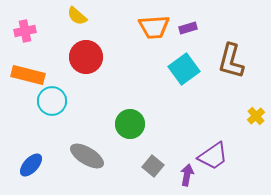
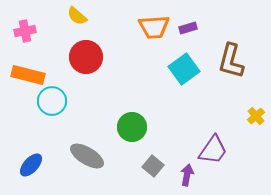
green circle: moved 2 px right, 3 px down
purple trapezoid: moved 6 px up; rotated 20 degrees counterclockwise
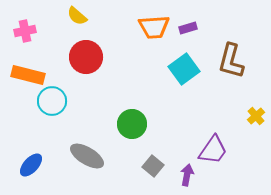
green circle: moved 3 px up
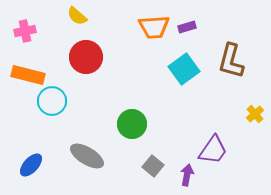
purple rectangle: moved 1 px left, 1 px up
yellow cross: moved 1 px left, 2 px up
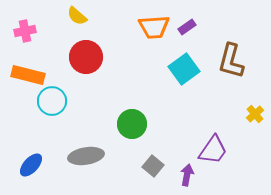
purple rectangle: rotated 18 degrees counterclockwise
gray ellipse: moved 1 px left; rotated 40 degrees counterclockwise
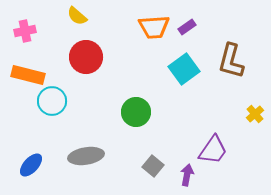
green circle: moved 4 px right, 12 px up
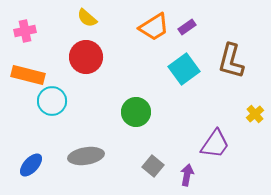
yellow semicircle: moved 10 px right, 2 px down
orange trapezoid: rotated 28 degrees counterclockwise
purple trapezoid: moved 2 px right, 6 px up
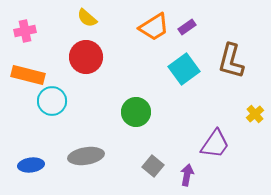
blue ellipse: rotated 40 degrees clockwise
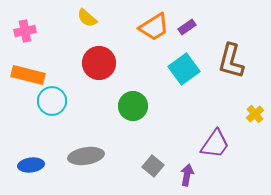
red circle: moved 13 px right, 6 px down
green circle: moved 3 px left, 6 px up
